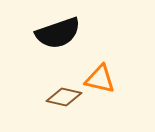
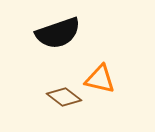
brown diamond: rotated 24 degrees clockwise
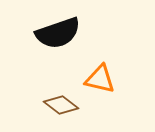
brown diamond: moved 3 px left, 8 px down
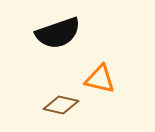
brown diamond: rotated 24 degrees counterclockwise
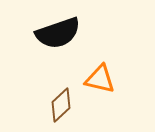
brown diamond: rotated 56 degrees counterclockwise
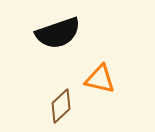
brown diamond: moved 1 px down
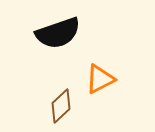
orange triangle: rotated 40 degrees counterclockwise
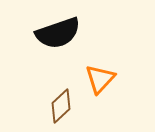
orange triangle: rotated 20 degrees counterclockwise
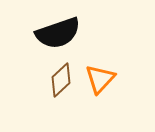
brown diamond: moved 26 px up
